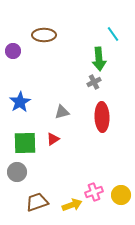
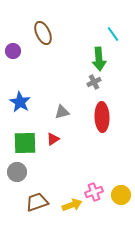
brown ellipse: moved 1 px left, 2 px up; rotated 65 degrees clockwise
blue star: rotated 10 degrees counterclockwise
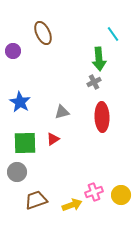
brown trapezoid: moved 1 px left, 2 px up
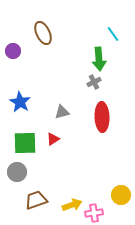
pink cross: moved 21 px down; rotated 12 degrees clockwise
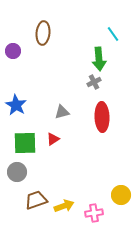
brown ellipse: rotated 30 degrees clockwise
blue star: moved 4 px left, 3 px down
yellow arrow: moved 8 px left, 1 px down
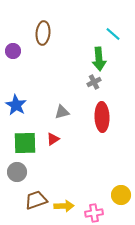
cyan line: rotated 14 degrees counterclockwise
yellow arrow: rotated 18 degrees clockwise
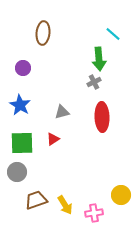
purple circle: moved 10 px right, 17 px down
blue star: moved 4 px right
green square: moved 3 px left
yellow arrow: moved 1 px right, 1 px up; rotated 60 degrees clockwise
